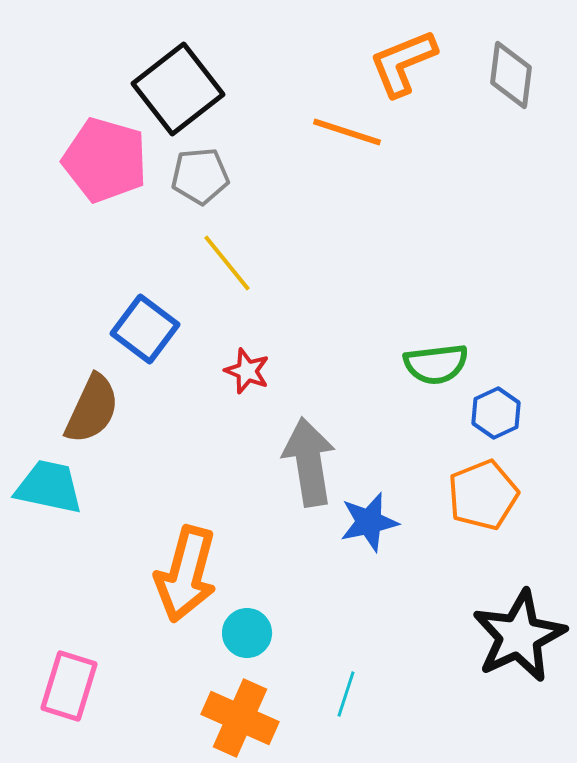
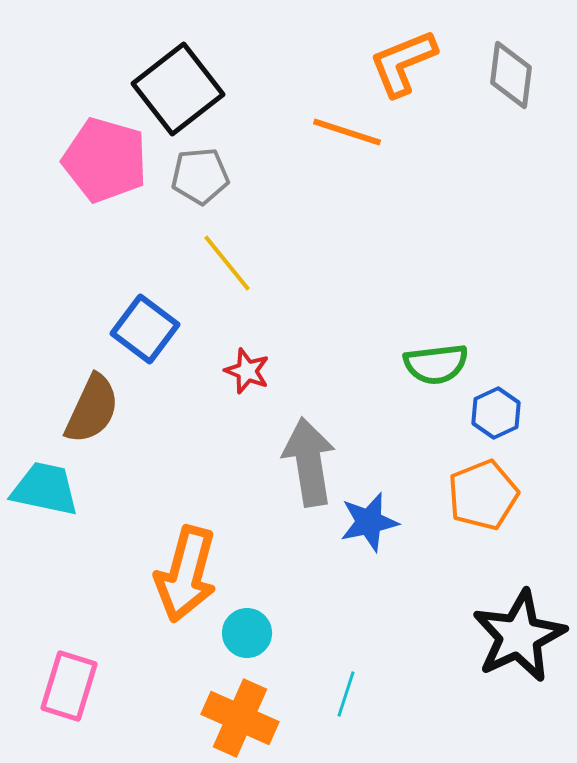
cyan trapezoid: moved 4 px left, 2 px down
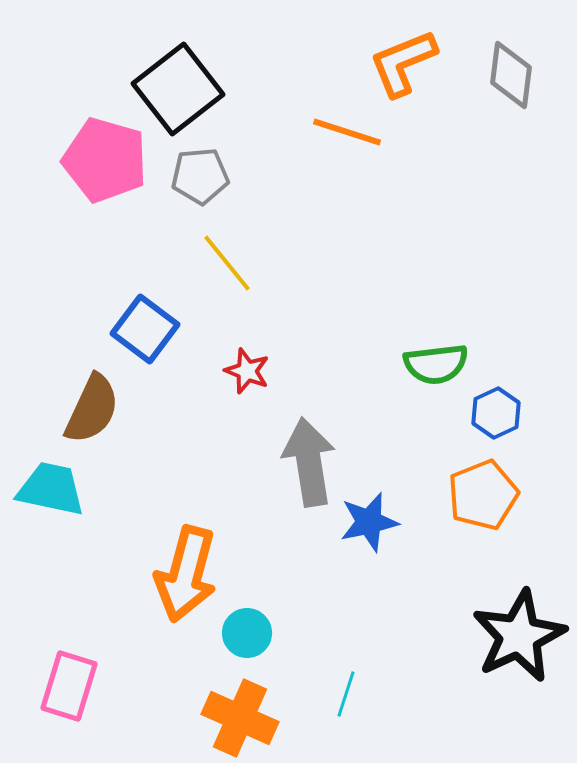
cyan trapezoid: moved 6 px right
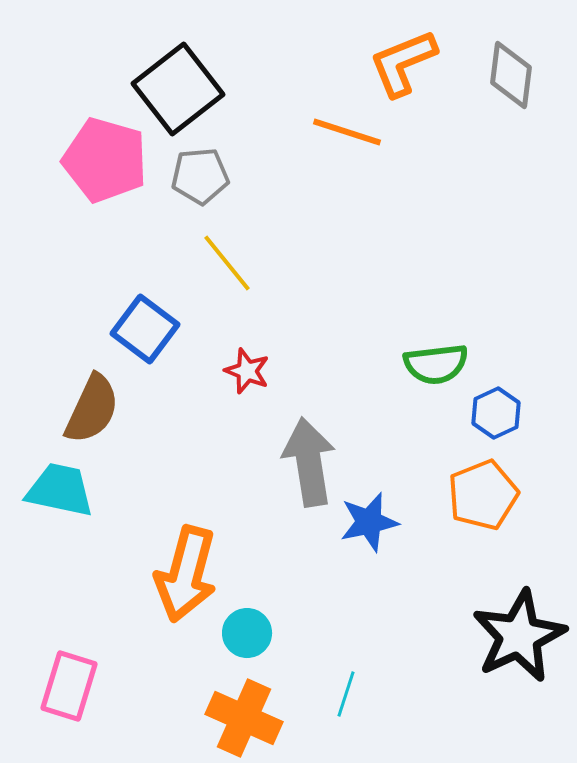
cyan trapezoid: moved 9 px right, 1 px down
orange cross: moved 4 px right
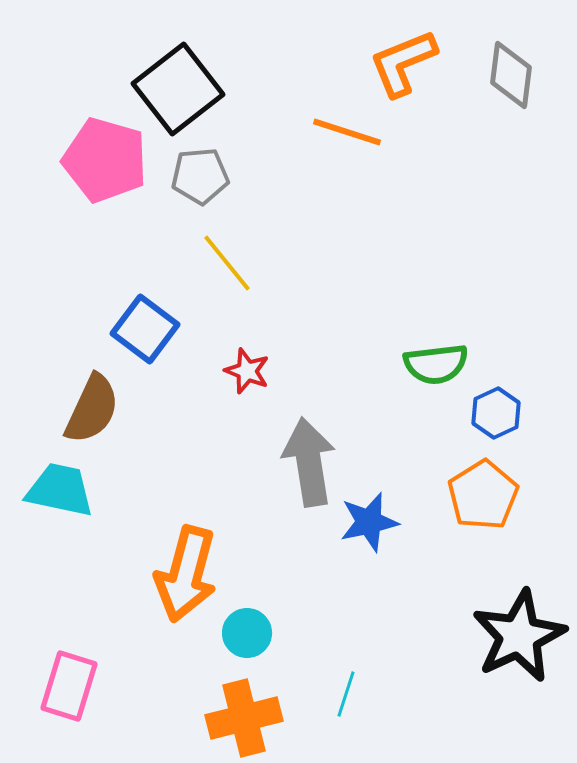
orange pentagon: rotated 10 degrees counterclockwise
orange cross: rotated 38 degrees counterclockwise
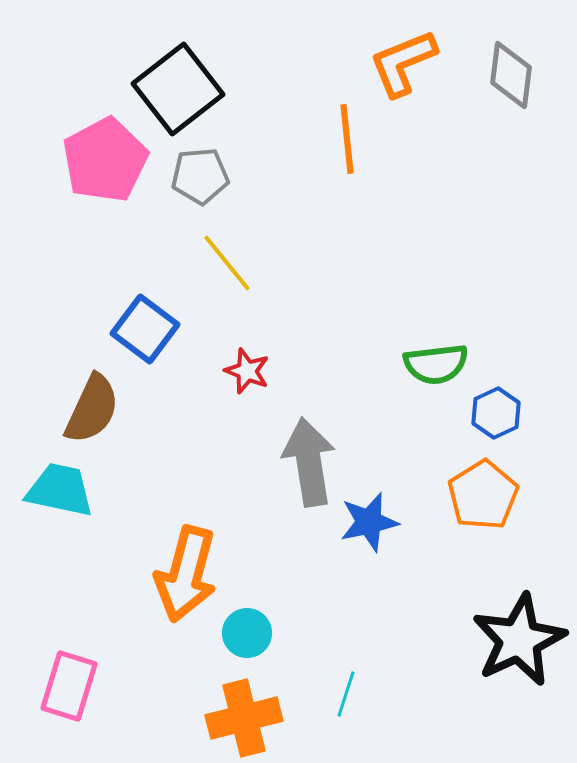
orange line: moved 7 px down; rotated 66 degrees clockwise
pink pentagon: rotated 28 degrees clockwise
black star: moved 4 px down
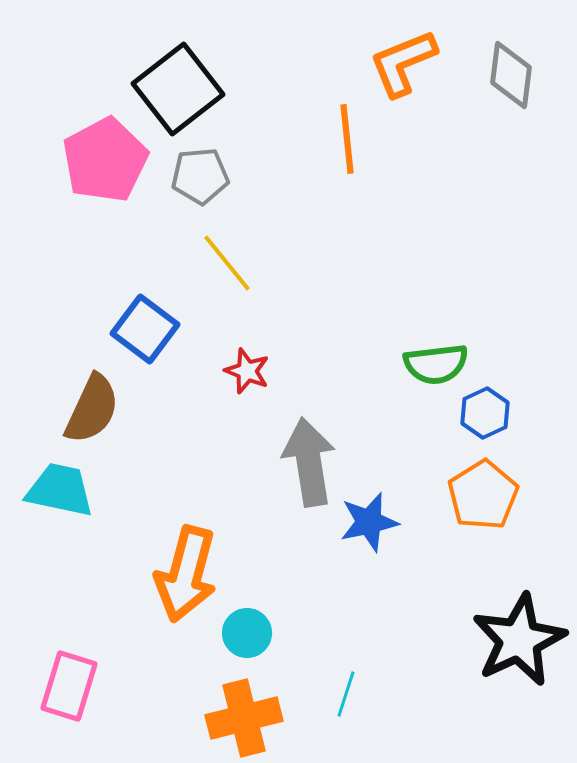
blue hexagon: moved 11 px left
